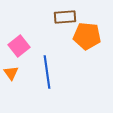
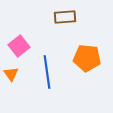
orange pentagon: moved 22 px down
orange triangle: moved 1 px down
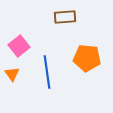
orange triangle: moved 1 px right
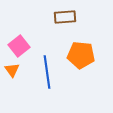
orange pentagon: moved 6 px left, 3 px up
orange triangle: moved 4 px up
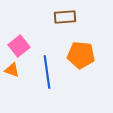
orange triangle: rotated 35 degrees counterclockwise
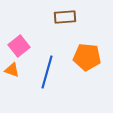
orange pentagon: moved 6 px right, 2 px down
blue line: rotated 24 degrees clockwise
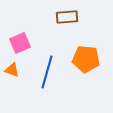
brown rectangle: moved 2 px right
pink square: moved 1 px right, 3 px up; rotated 15 degrees clockwise
orange pentagon: moved 1 px left, 2 px down
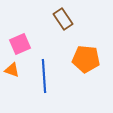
brown rectangle: moved 4 px left, 2 px down; rotated 60 degrees clockwise
pink square: moved 1 px down
blue line: moved 3 px left, 4 px down; rotated 20 degrees counterclockwise
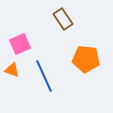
blue line: rotated 20 degrees counterclockwise
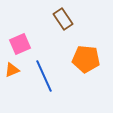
orange triangle: rotated 42 degrees counterclockwise
